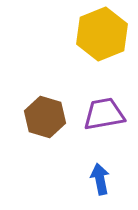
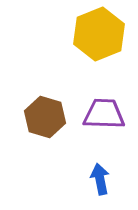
yellow hexagon: moved 3 px left
purple trapezoid: rotated 12 degrees clockwise
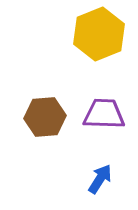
brown hexagon: rotated 21 degrees counterclockwise
blue arrow: rotated 44 degrees clockwise
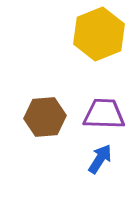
blue arrow: moved 20 px up
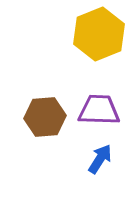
purple trapezoid: moved 5 px left, 4 px up
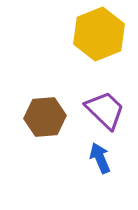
purple trapezoid: moved 6 px right; rotated 42 degrees clockwise
blue arrow: moved 1 px up; rotated 56 degrees counterclockwise
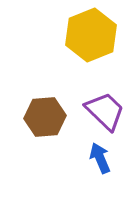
yellow hexagon: moved 8 px left, 1 px down
purple trapezoid: moved 1 px down
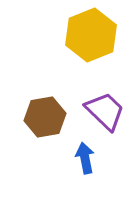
brown hexagon: rotated 6 degrees counterclockwise
blue arrow: moved 15 px left; rotated 12 degrees clockwise
